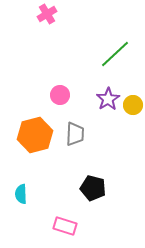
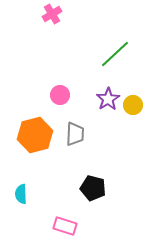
pink cross: moved 5 px right
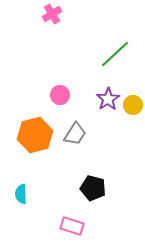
gray trapezoid: rotated 30 degrees clockwise
pink rectangle: moved 7 px right
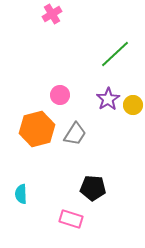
orange hexagon: moved 2 px right, 6 px up
black pentagon: rotated 10 degrees counterclockwise
pink rectangle: moved 1 px left, 7 px up
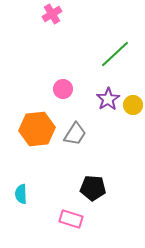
pink circle: moved 3 px right, 6 px up
orange hexagon: rotated 8 degrees clockwise
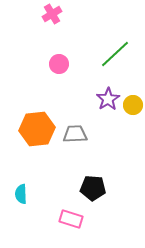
pink circle: moved 4 px left, 25 px up
gray trapezoid: rotated 125 degrees counterclockwise
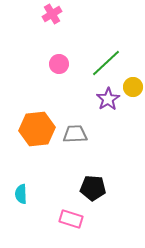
green line: moved 9 px left, 9 px down
yellow circle: moved 18 px up
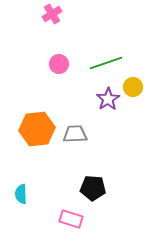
green line: rotated 24 degrees clockwise
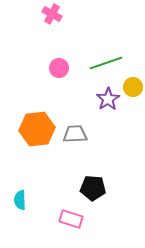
pink cross: rotated 30 degrees counterclockwise
pink circle: moved 4 px down
cyan semicircle: moved 1 px left, 6 px down
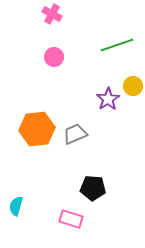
green line: moved 11 px right, 18 px up
pink circle: moved 5 px left, 11 px up
yellow circle: moved 1 px up
gray trapezoid: rotated 20 degrees counterclockwise
cyan semicircle: moved 4 px left, 6 px down; rotated 18 degrees clockwise
